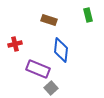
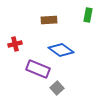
green rectangle: rotated 24 degrees clockwise
brown rectangle: rotated 21 degrees counterclockwise
blue diamond: rotated 60 degrees counterclockwise
gray square: moved 6 px right
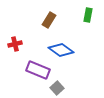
brown rectangle: rotated 56 degrees counterclockwise
purple rectangle: moved 1 px down
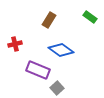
green rectangle: moved 2 px right, 2 px down; rotated 64 degrees counterclockwise
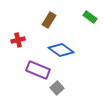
red cross: moved 3 px right, 4 px up
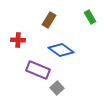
green rectangle: rotated 24 degrees clockwise
red cross: rotated 16 degrees clockwise
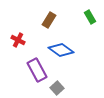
red cross: rotated 24 degrees clockwise
purple rectangle: moved 1 px left; rotated 40 degrees clockwise
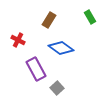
blue diamond: moved 2 px up
purple rectangle: moved 1 px left, 1 px up
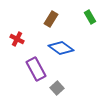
brown rectangle: moved 2 px right, 1 px up
red cross: moved 1 px left, 1 px up
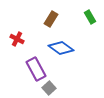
gray square: moved 8 px left
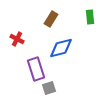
green rectangle: rotated 24 degrees clockwise
blue diamond: rotated 50 degrees counterclockwise
purple rectangle: rotated 10 degrees clockwise
gray square: rotated 24 degrees clockwise
